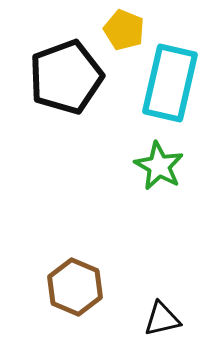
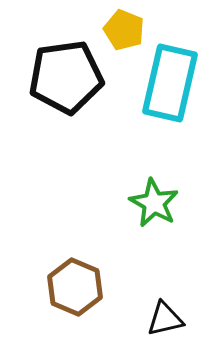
black pentagon: rotated 12 degrees clockwise
green star: moved 5 px left, 37 px down
black triangle: moved 3 px right
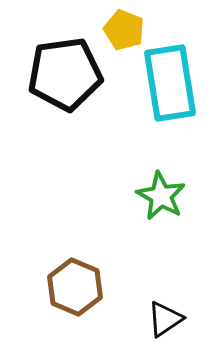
black pentagon: moved 1 px left, 3 px up
cyan rectangle: rotated 22 degrees counterclockwise
green star: moved 7 px right, 7 px up
black triangle: rotated 21 degrees counterclockwise
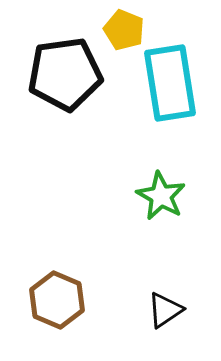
brown hexagon: moved 18 px left, 13 px down
black triangle: moved 9 px up
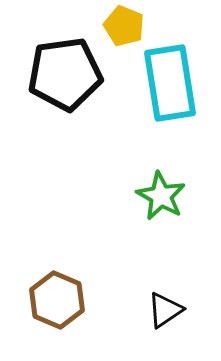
yellow pentagon: moved 4 px up
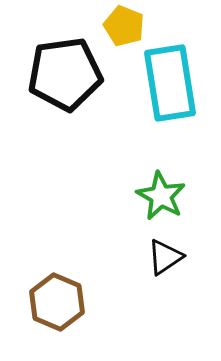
brown hexagon: moved 2 px down
black triangle: moved 53 px up
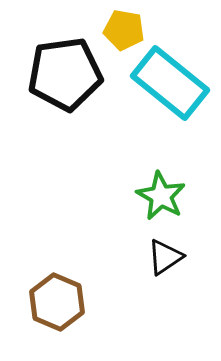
yellow pentagon: moved 4 px down; rotated 12 degrees counterclockwise
cyan rectangle: rotated 42 degrees counterclockwise
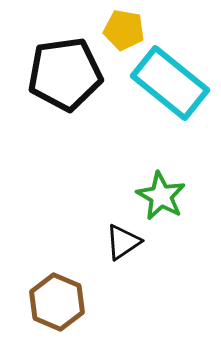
black triangle: moved 42 px left, 15 px up
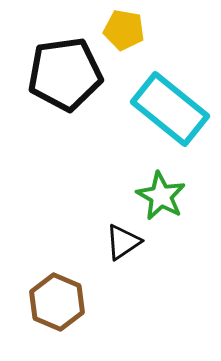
cyan rectangle: moved 26 px down
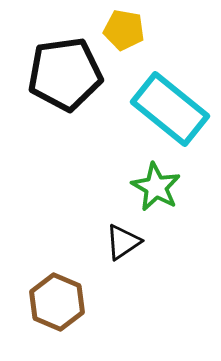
green star: moved 5 px left, 9 px up
